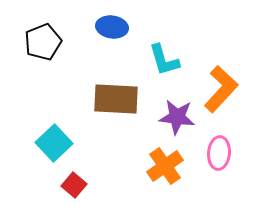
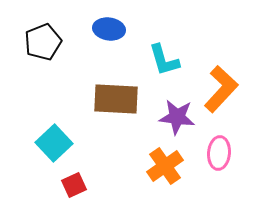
blue ellipse: moved 3 px left, 2 px down
red square: rotated 25 degrees clockwise
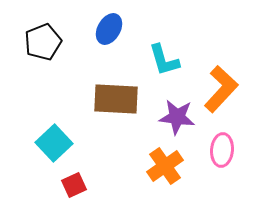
blue ellipse: rotated 68 degrees counterclockwise
pink ellipse: moved 3 px right, 3 px up
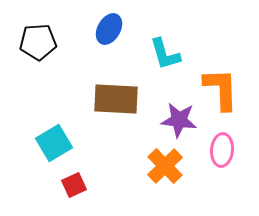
black pentagon: moved 5 px left; rotated 18 degrees clockwise
cyan L-shape: moved 1 px right, 6 px up
orange L-shape: rotated 45 degrees counterclockwise
purple star: moved 2 px right, 3 px down
cyan square: rotated 12 degrees clockwise
orange cross: rotated 9 degrees counterclockwise
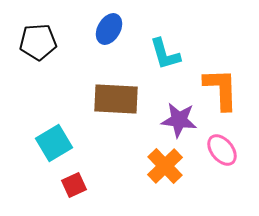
pink ellipse: rotated 44 degrees counterclockwise
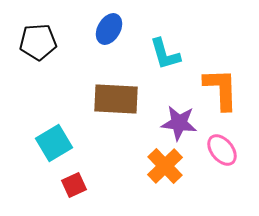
purple star: moved 3 px down
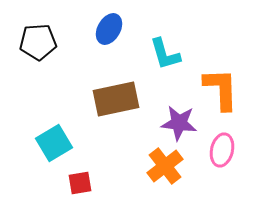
brown rectangle: rotated 15 degrees counterclockwise
pink ellipse: rotated 52 degrees clockwise
orange cross: rotated 6 degrees clockwise
red square: moved 6 px right, 2 px up; rotated 15 degrees clockwise
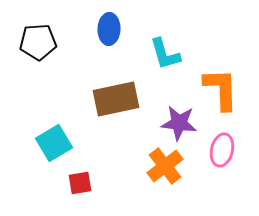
blue ellipse: rotated 28 degrees counterclockwise
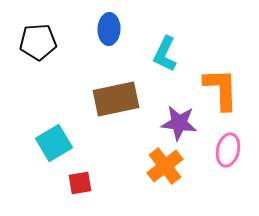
cyan L-shape: rotated 42 degrees clockwise
pink ellipse: moved 6 px right
